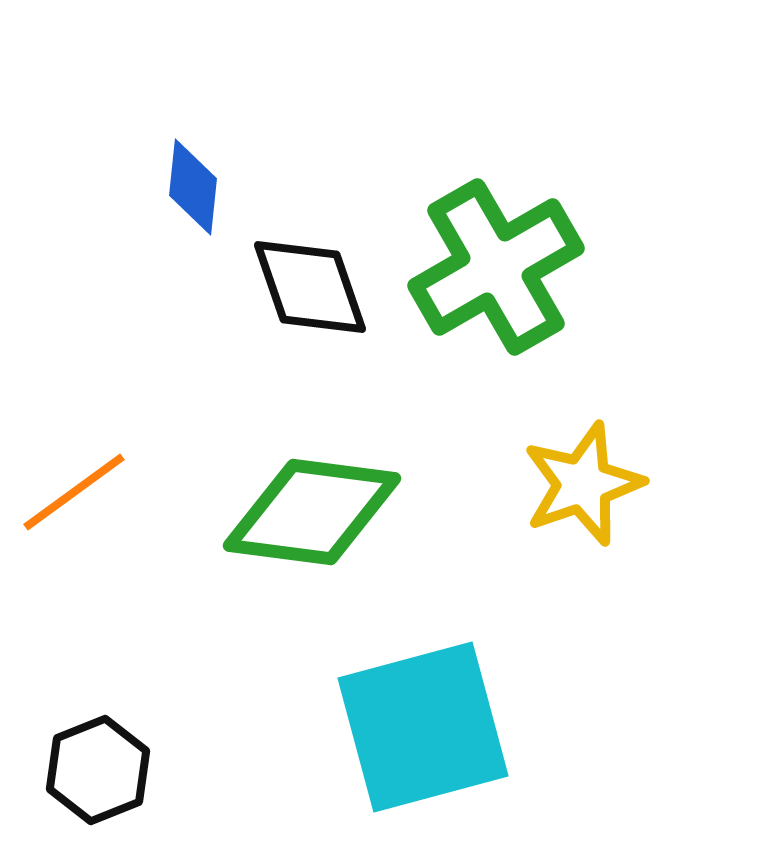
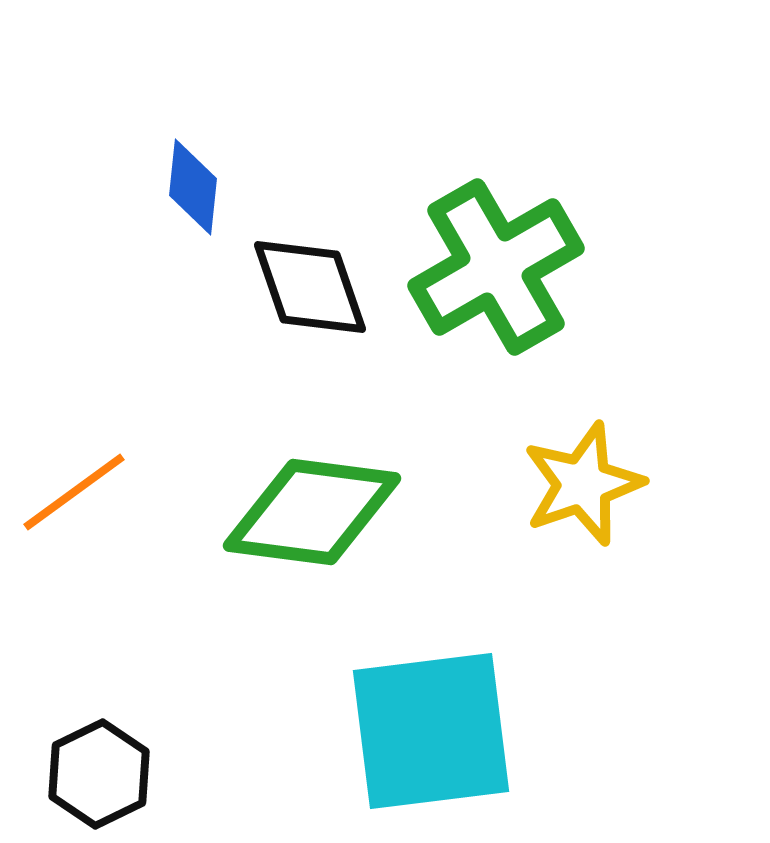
cyan square: moved 8 px right, 4 px down; rotated 8 degrees clockwise
black hexagon: moved 1 px right, 4 px down; rotated 4 degrees counterclockwise
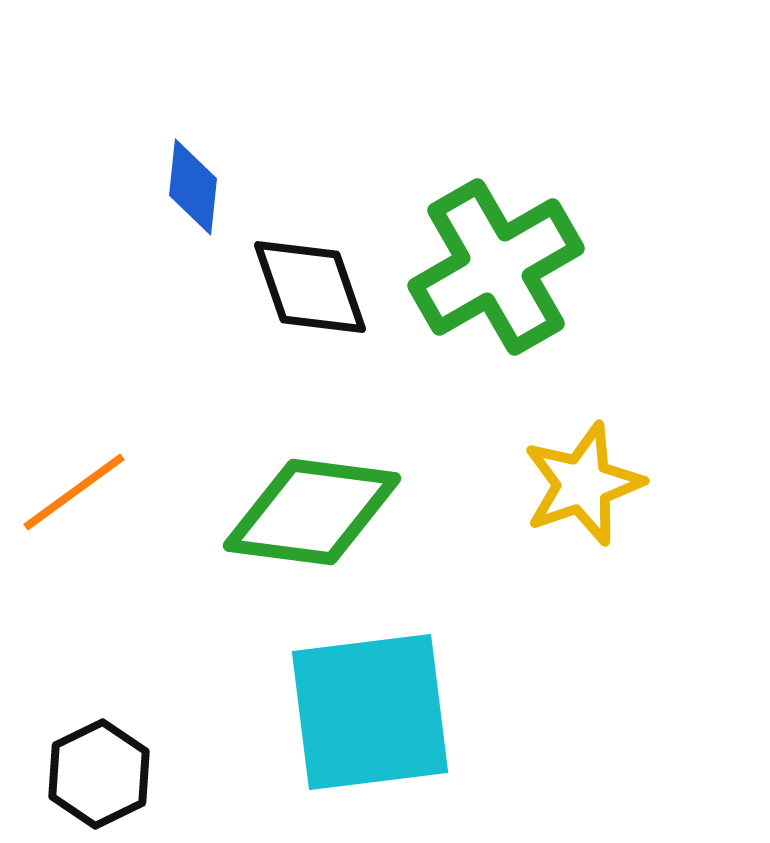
cyan square: moved 61 px left, 19 px up
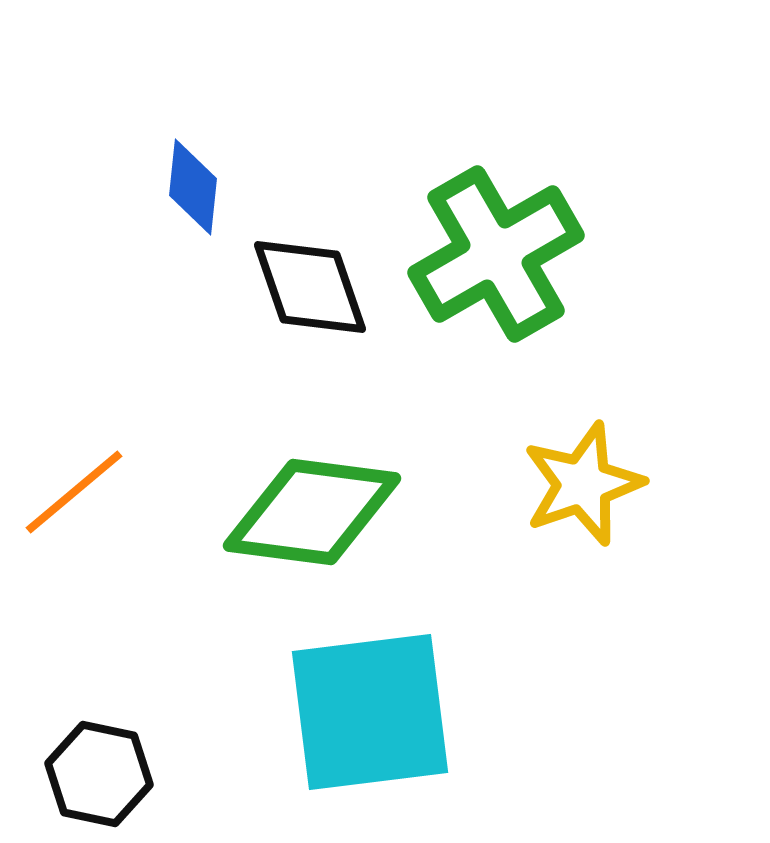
green cross: moved 13 px up
orange line: rotated 4 degrees counterclockwise
black hexagon: rotated 22 degrees counterclockwise
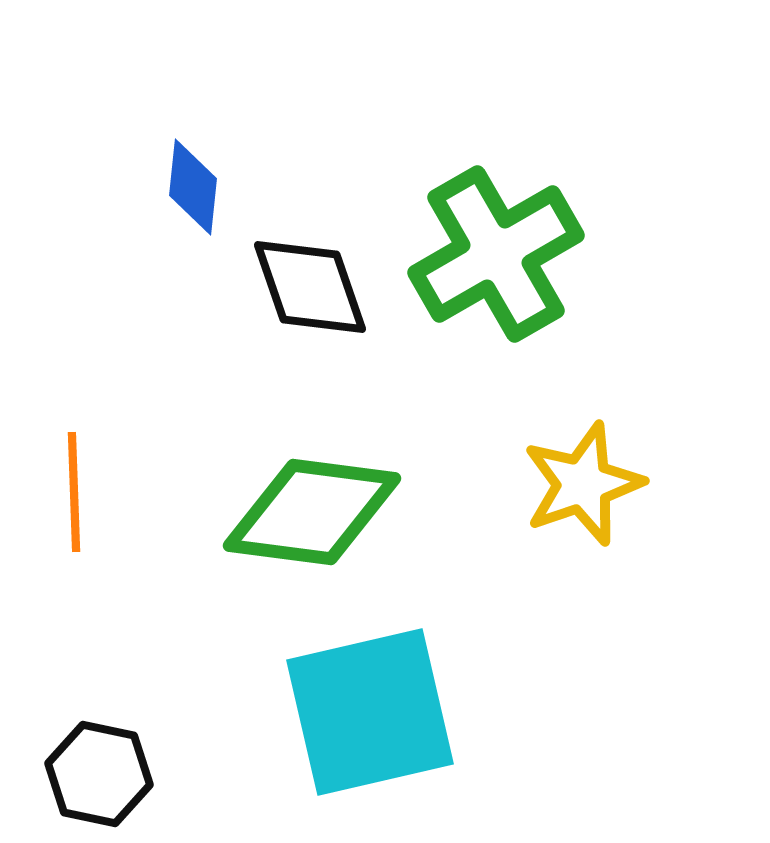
orange line: rotated 52 degrees counterclockwise
cyan square: rotated 6 degrees counterclockwise
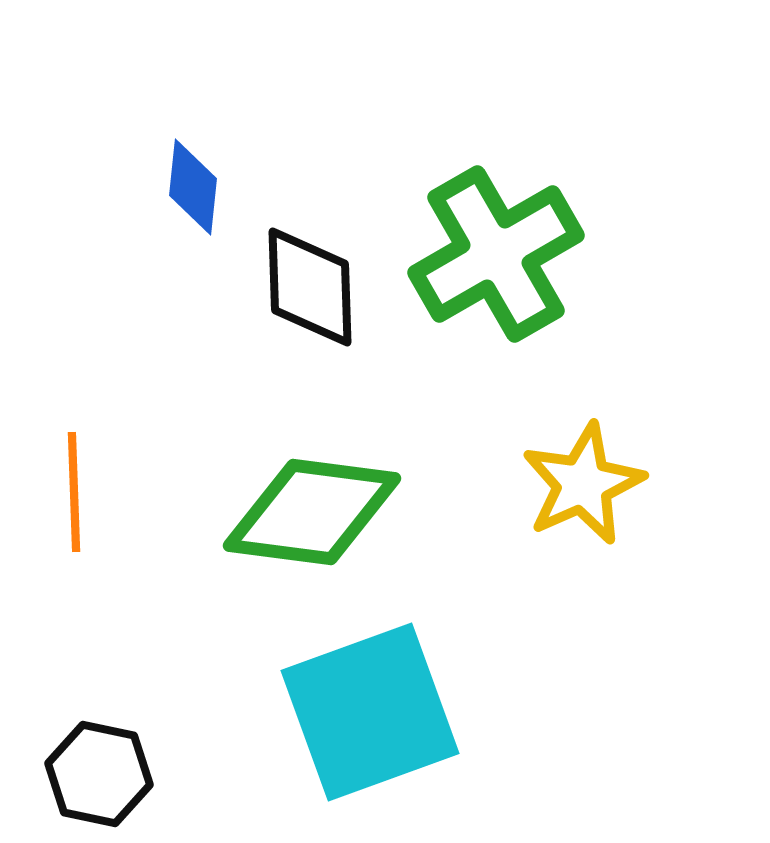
black diamond: rotated 17 degrees clockwise
yellow star: rotated 5 degrees counterclockwise
cyan square: rotated 7 degrees counterclockwise
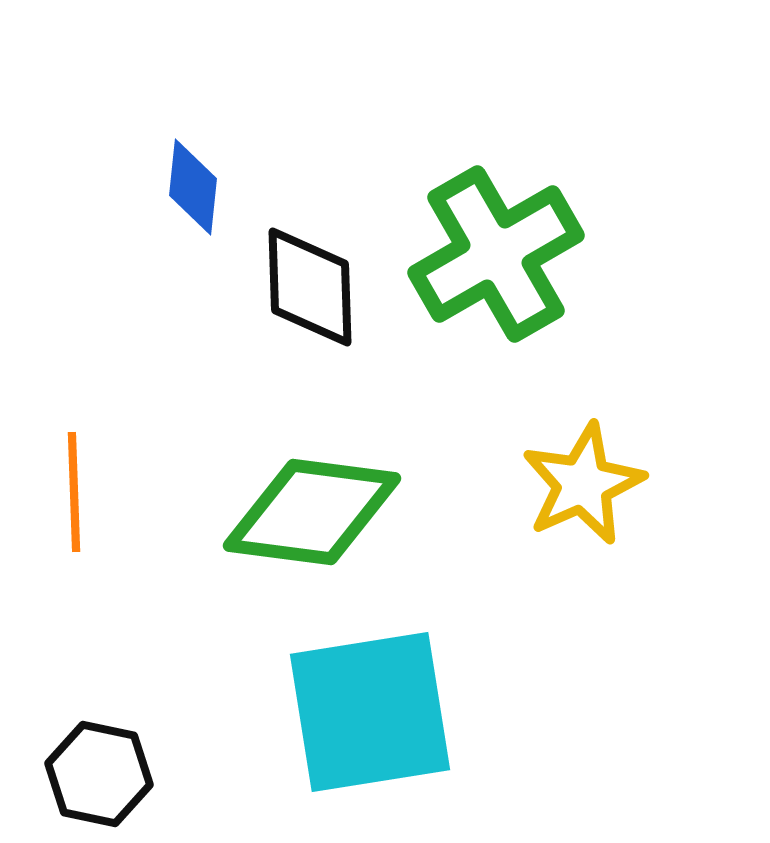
cyan square: rotated 11 degrees clockwise
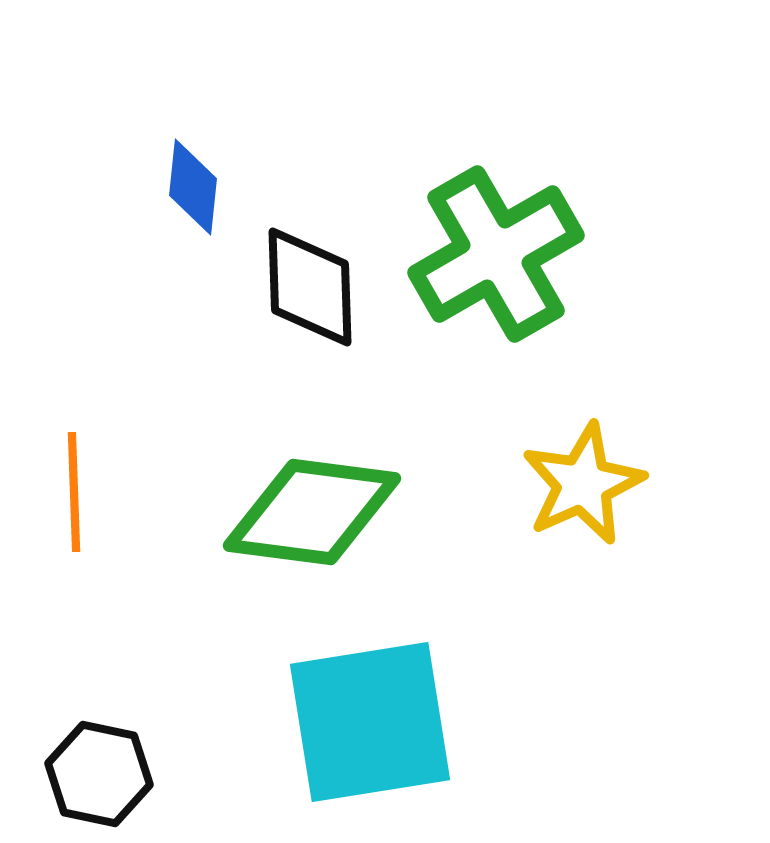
cyan square: moved 10 px down
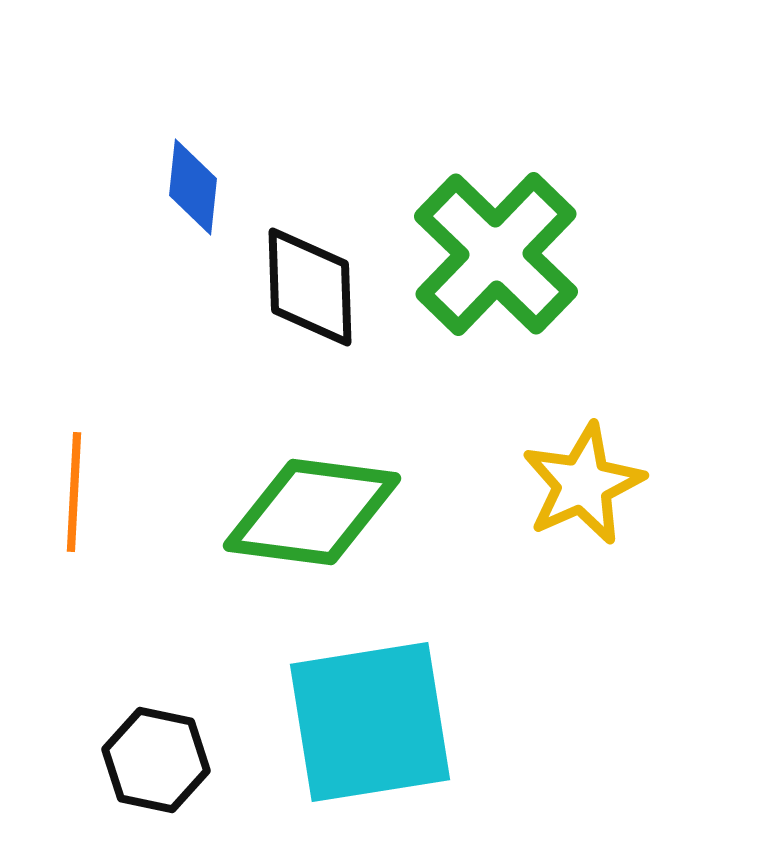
green cross: rotated 16 degrees counterclockwise
orange line: rotated 5 degrees clockwise
black hexagon: moved 57 px right, 14 px up
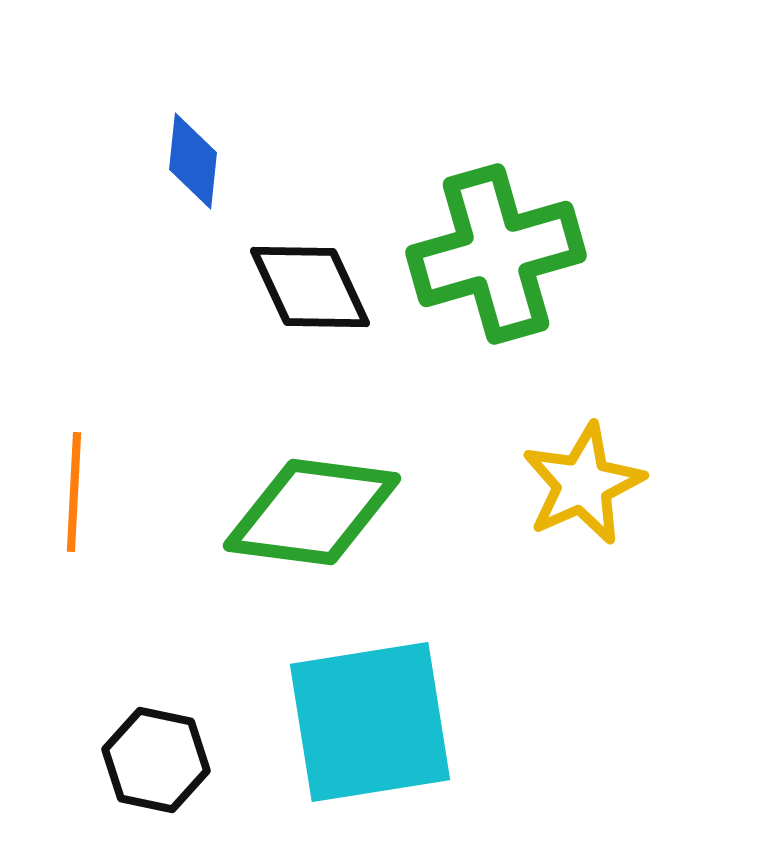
blue diamond: moved 26 px up
green cross: rotated 30 degrees clockwise
black diamond: rotated 23 degrees counterclockwise
